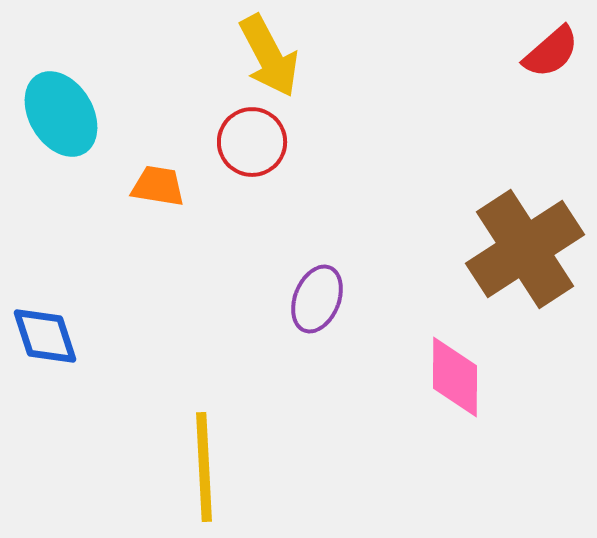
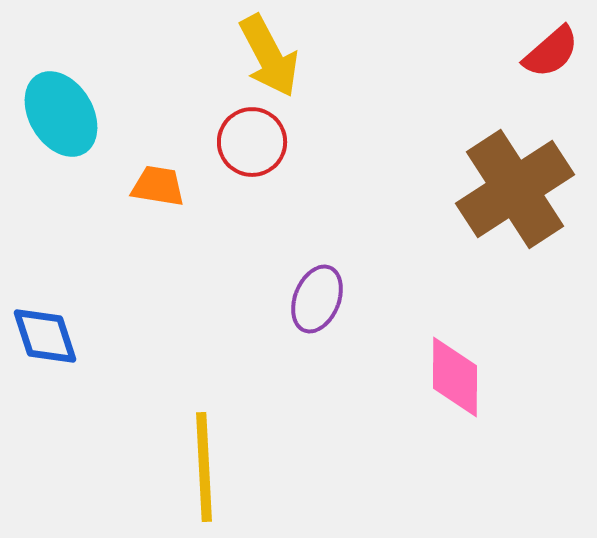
brown cross: moved 10 px left, 60 px up
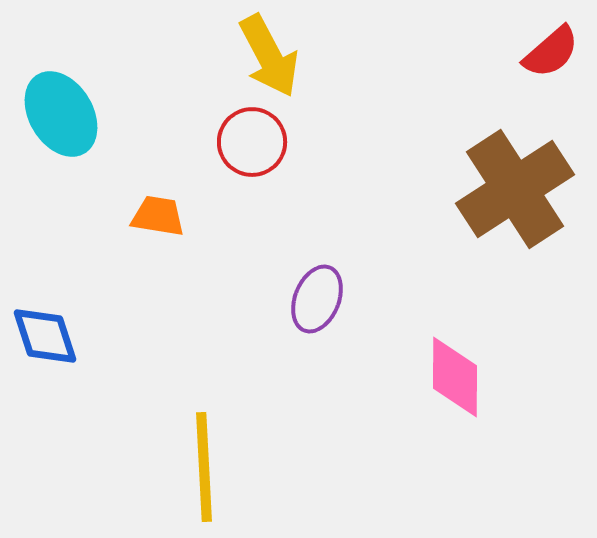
orange trapezoid: moved 30 px down
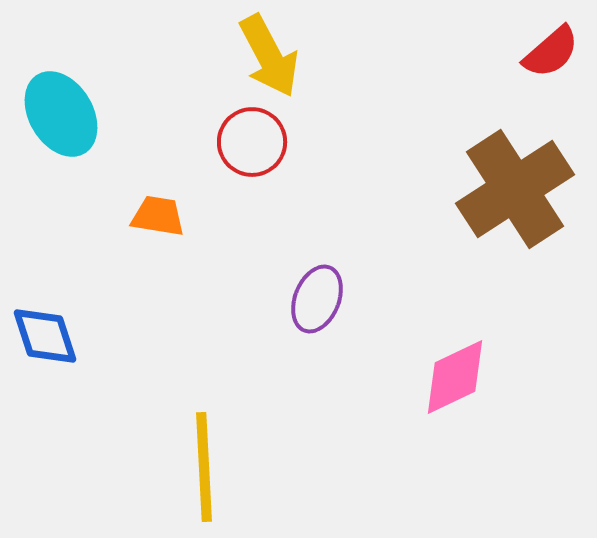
pink diamond: rotated 64 degrees clockwise
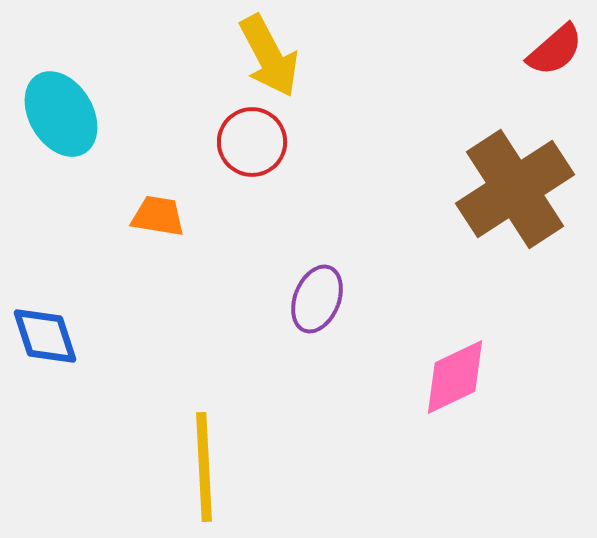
red semicircle: moved 4 px right, 2 px up
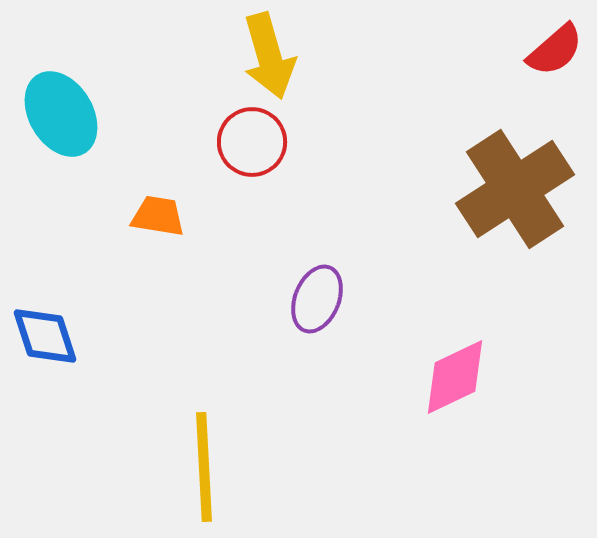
yellow arrow: rotated 12 degrees clockwise
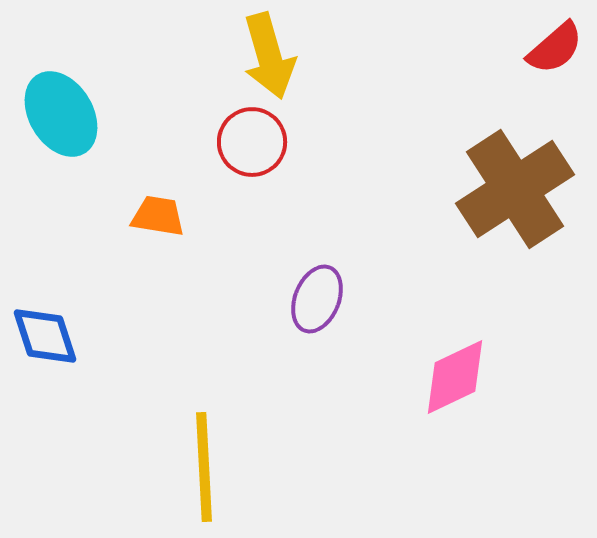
red semicircle: moved 2 px up
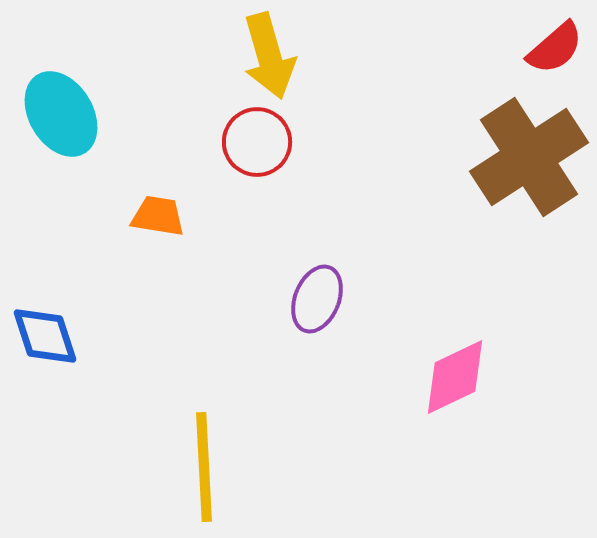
red circle: moved 5 px right
brown cross: moved 14 px right, 32 px up
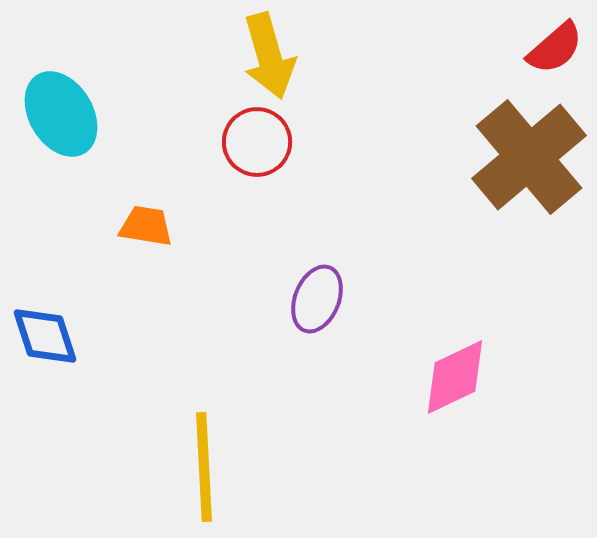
brown cross: rotated 7 degrees counterclockwise
orange trapezoid: moved 12 px left, 10 px down
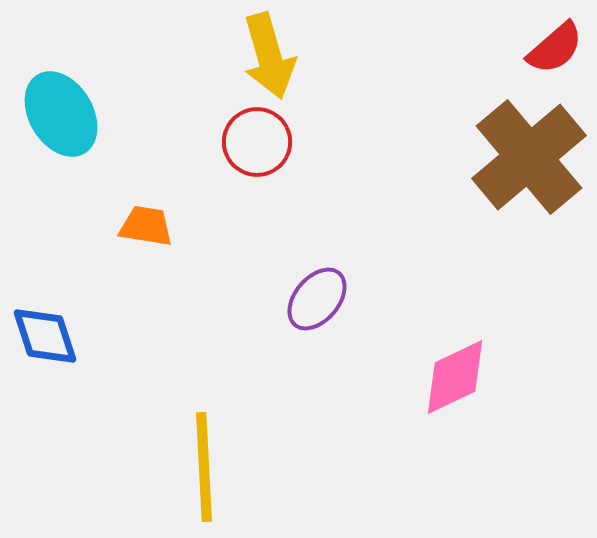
purple ellipse: rotated 18 degrees clockwise
